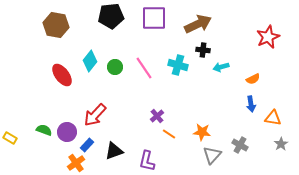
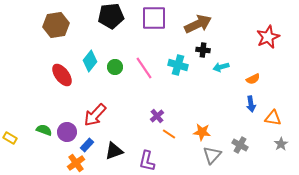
brown hexagon: rotated 20 degrees counterclockwise
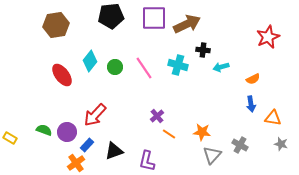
brown arrow: moved 11 px left
gray star: rotated 24 degrees counterclockwise
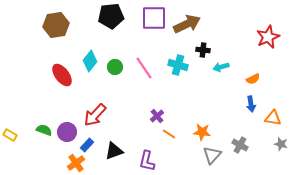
yellow rectangle: moved 3 px up
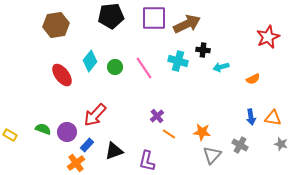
cyan cross: moved 4 px up
blue arrow: moved 13 px down
green semicircle: moved 1 px left, 1 px up
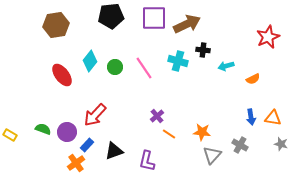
cyan arrow: moved 5 px right, 1 px up
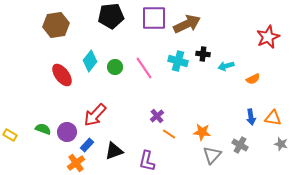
black cross: moved 4 px down
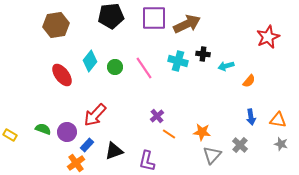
orange semicircle: moved 4 px left, 2 px down; rotated 24 degrees counterclockwise
orange triangle: moved 5 px right, 2 px down
gray cross: rotated 14 degrees clockwise
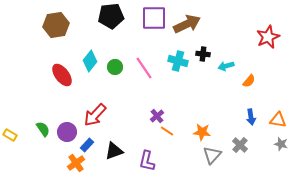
green semicircle: rotated 35 degrees clockwise
orange line: moved 2 px left, 3 px up
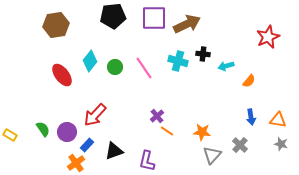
black pentagon: moved 2 px right
